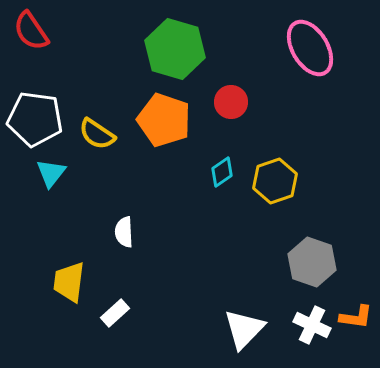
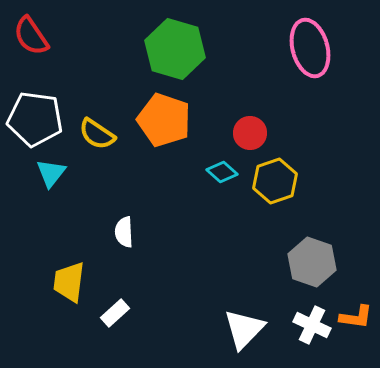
red semicircle: moved 5 px down
pink ellipse: rotated 16 degrees clockwise
red circle: moved 19 px right, 31 px down
cyan diamond: rotated 76 degrees clockwise
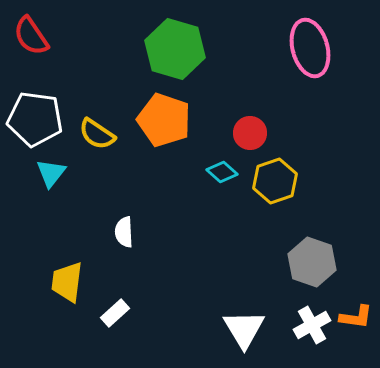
yellow trapezoid: moved 2 px left
white cross: rotated 36 degrees clockwise
white triangle: rotated 15 degrees counterclockwise
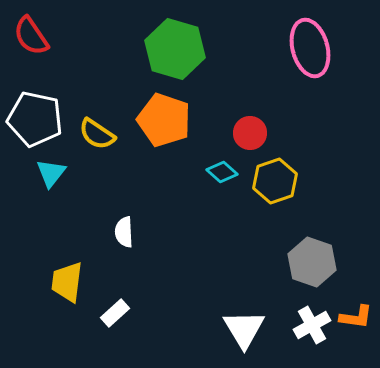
white pentagon: rotated 4 degrees clockwise
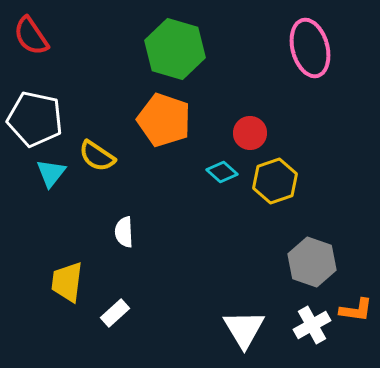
yellow semicircle: moved 22 px down
orange L-shape: moved 7 px up
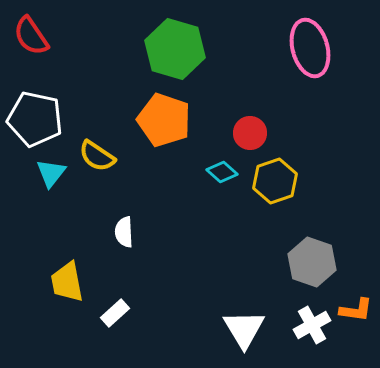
yellow trapezoid: rotated 18 degrees counterclockwise
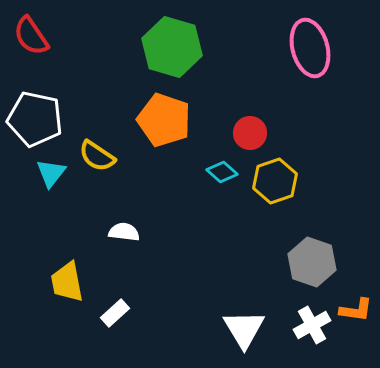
green hexagon: moved 3 px left, 2 px up
white semicircle: rotated 100 degrees clockwise
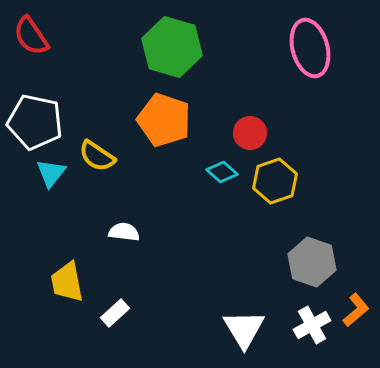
white pentagon: moved 3 px down
orange L-shape: rotated 48 degrees counterclockwise
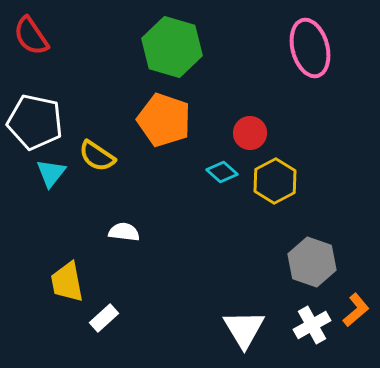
yellow hexagon: rotated 9 degrees counterclockwise
white rectangle: moved 11 px left, 5 px down
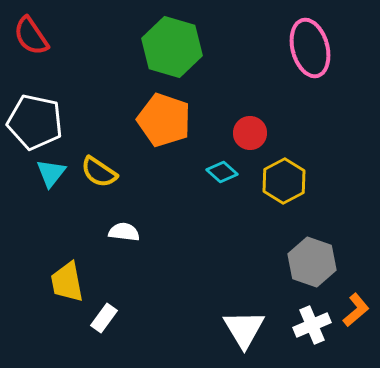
yellow semicircle: moved 2 px right, 16 px down
yellow hexagon: moved 9 px right
white rectangle: rotated 12 degrees counterclockwise
white cross: rotated 6 degrees clockwise
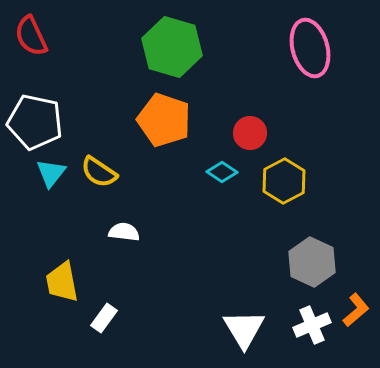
red semicircle: rotated 9 degrees clockwise
cyan diamond: rotated 8 degrees counterclockwise
gray hexagon: rotated 6 degrees clockwise
yellow trapezoid: moved 5 px left
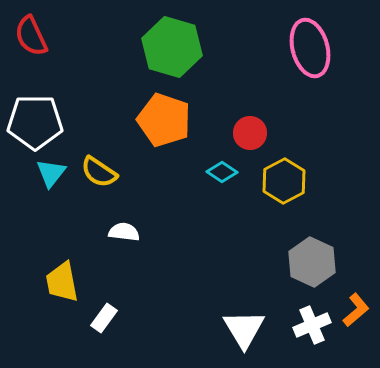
white pentagon: rotated 12 degrees counterclockwise
